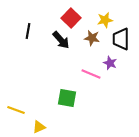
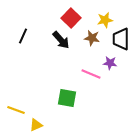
black line: moved 5 px left, 5 px down; rotated 14 degrees clockwise
purple star: rotated 16 degrees counterclockwise
yellow triangle: moved 3 px left, 2 px up
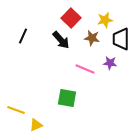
pink line: moved 6 px left, 5 px up
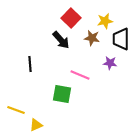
yellow star: moved 1 px down
black line: moved 7 px right, 28 px down; rotated 28 degrees counterclockwise
pink line: moved 5 px left, 6 px down
green square: moved 5 px left, 4 px up
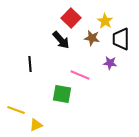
yellow star: rotated 28 degrees counterclockwise
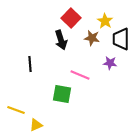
black arrow: rotated 24 degrees clockwise
